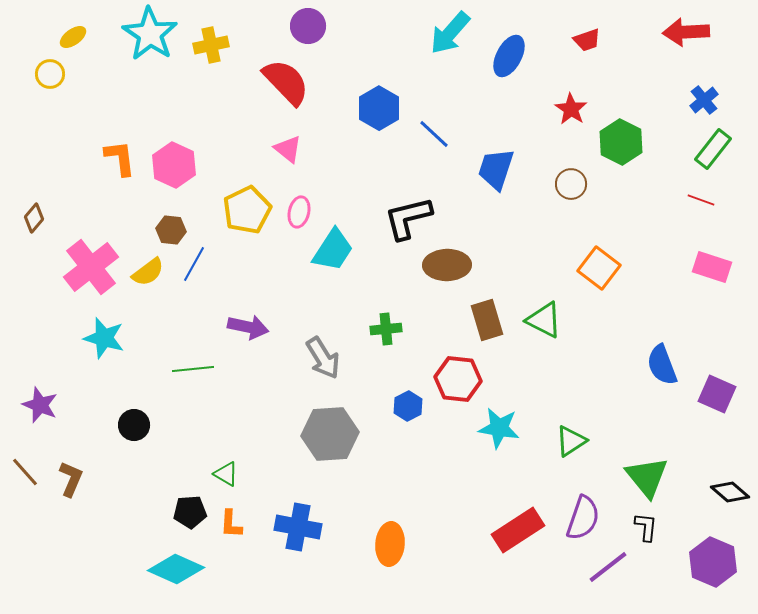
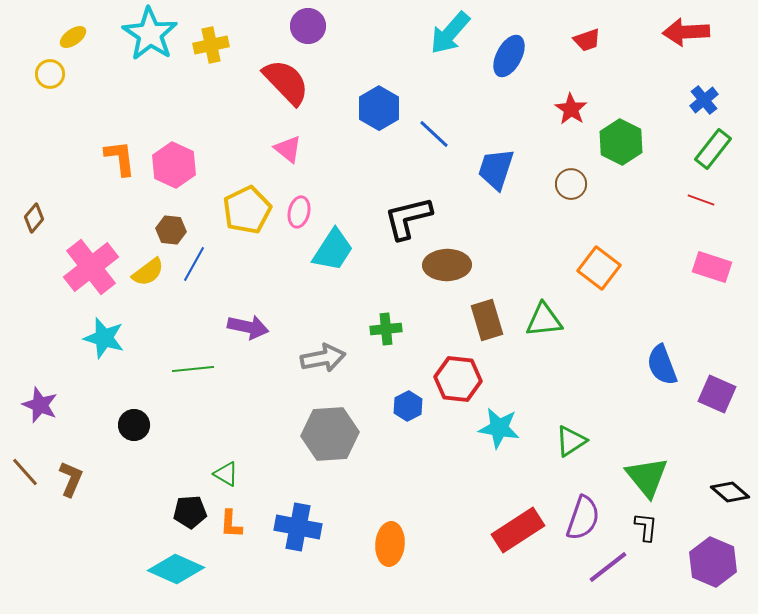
green triangle at (544, 320): rotated 33 degrees counterclockwise
gray arrow at (323, 358): rotated 69 degrees counterclockwise
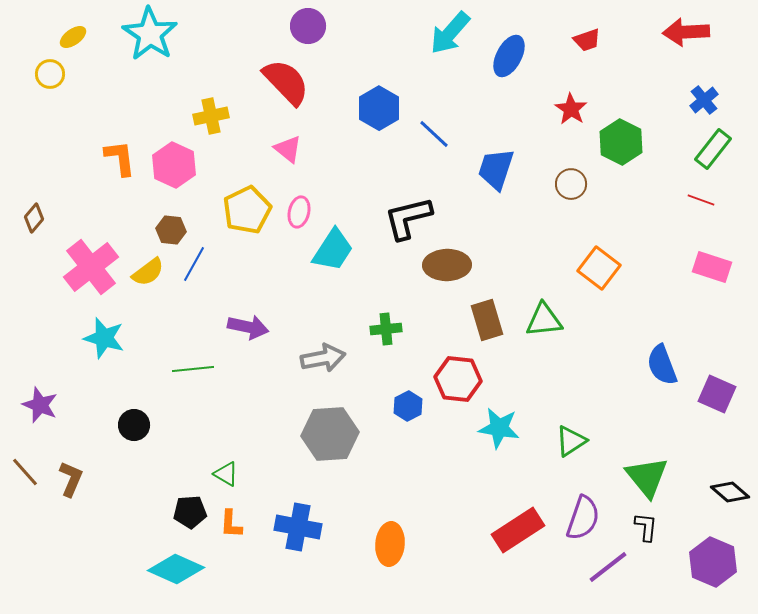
yellow cross at (211, 45): moved 71 px down
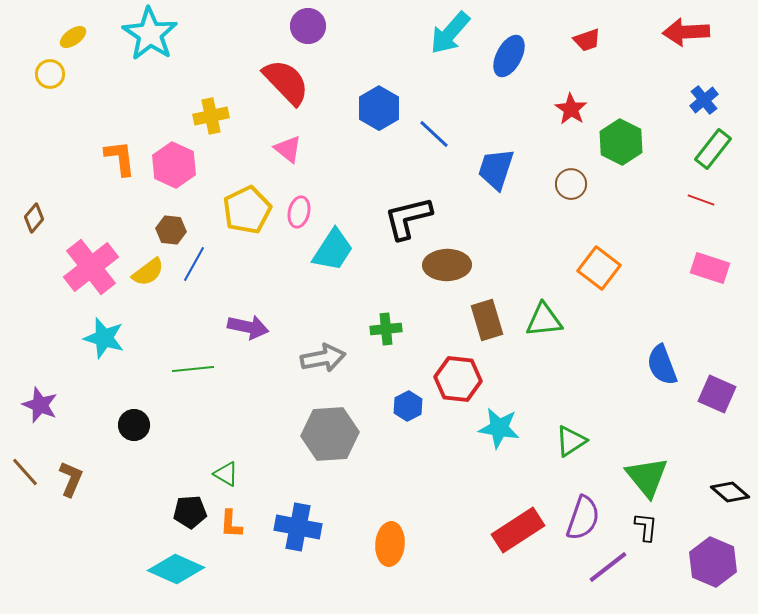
pink rectangle at (712, 267): moved 2 px left, 1 px down
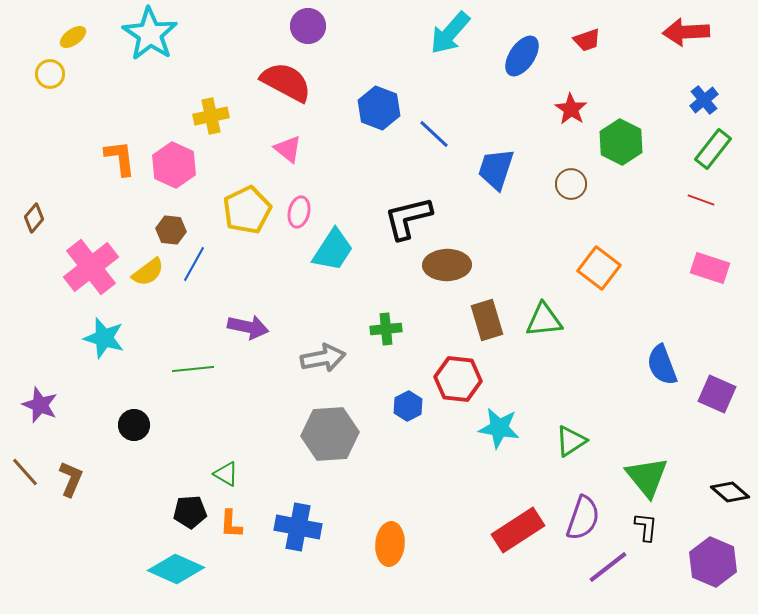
blue ellipse at (509, 56): moved 13 px right; rotated 6 degrees clockwise
red semicircle at (286, 82): rotated 18 degrees counterclockwise
blue hexagon at (379, 108): rotated 9 degrees counterclockwise
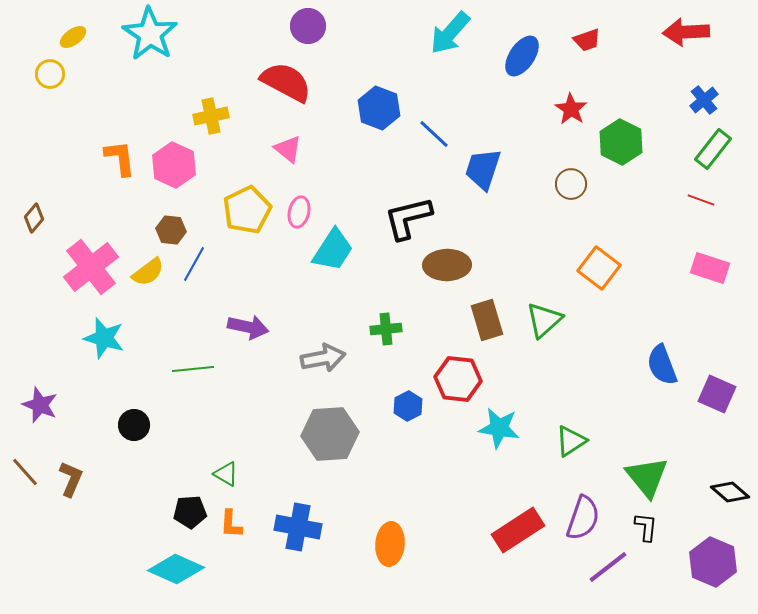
blue trapezoid at (496, 169): moved 13 px left
green triangle at (544, 320): rotated 36 degrees counterclockwise
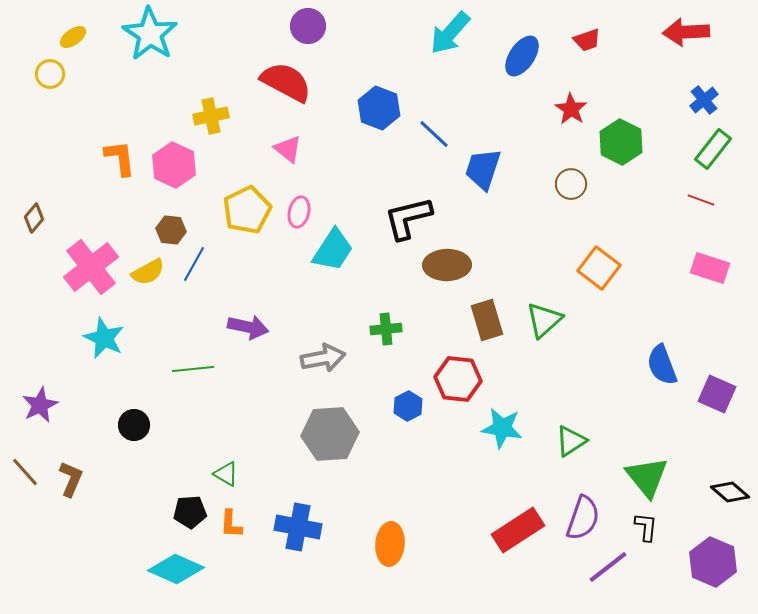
yellow semicircle at (148, 272): rotated 8 degrees clockwise
cyan star at (104, 338): rotated 9 degrees clockwise
purple star at (40, 405): rotated 24 degrees clockwise
cyan star at (499, 428): moved 3 px right
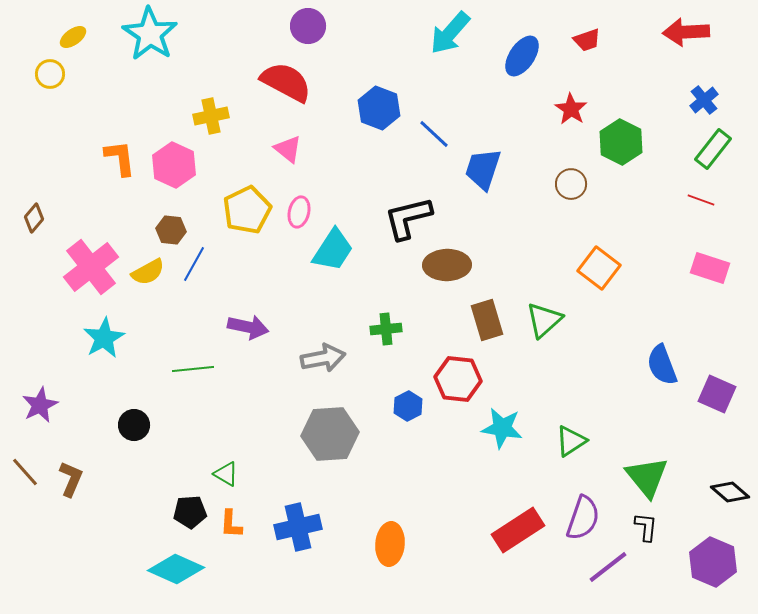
cyan star at (104, 338): rotated 18 degrees clockwise
blue cross at (298, 527): rotated 24 degrees counterclockwise
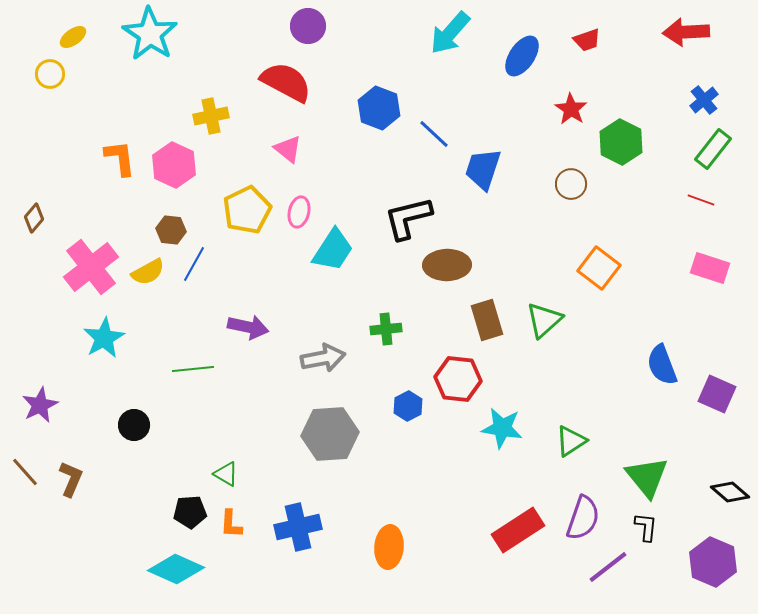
orange ellipse at (390, 544): moved 1 px left, 3 px down
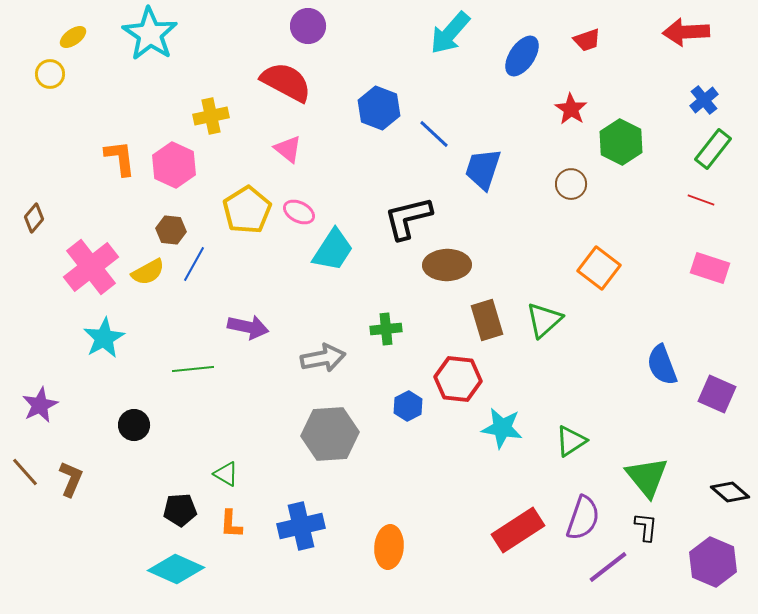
yellow pentagon at (247, 210): rotated 6 degrees counterclockwise
pink ellipse at (299, 212): rotated 76 degrees counterclockwise
black pentagon at (190, 512): moved 10 px left, 2 px up
blue cross at (298, 527): moved 3 px right, 1 px up
